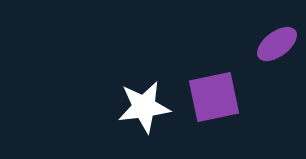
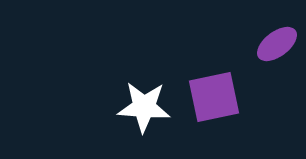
white star: rotated 12 degrees clockwise
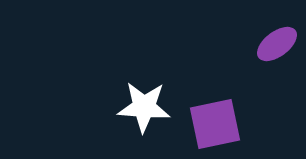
purple square: moved 1 px right, 27 px down
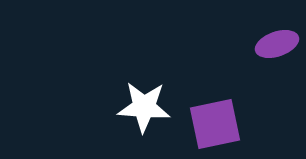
purple ellipse: rotated 18 degrees clockwise
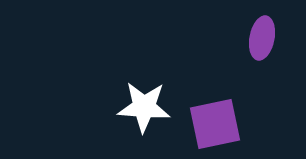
purple ellipse: moved 15 px left, 6 px up; rotated 60 degrees counterclockwise
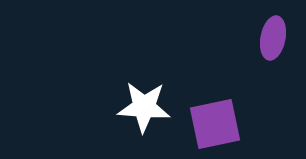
purple ellipse: moved 11 px right
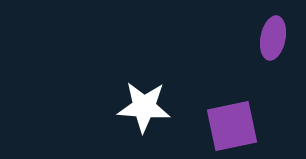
purple square: moved 17 px right, 2 px down
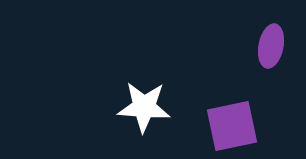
purple ellipse: moved 2 px left, 8 px down
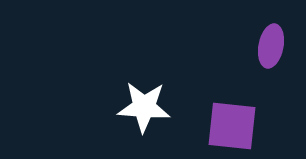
purple square: rotated 18 degrees clockwise
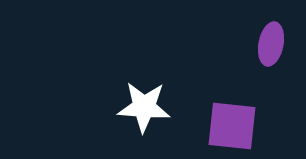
purple ellipse: moved 2 px up
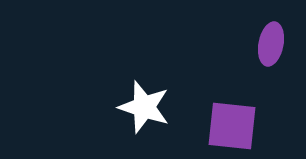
white star: rotated 14 degrees clockwise
